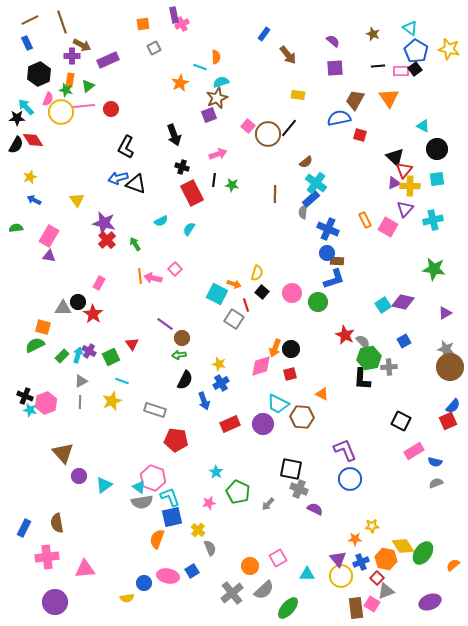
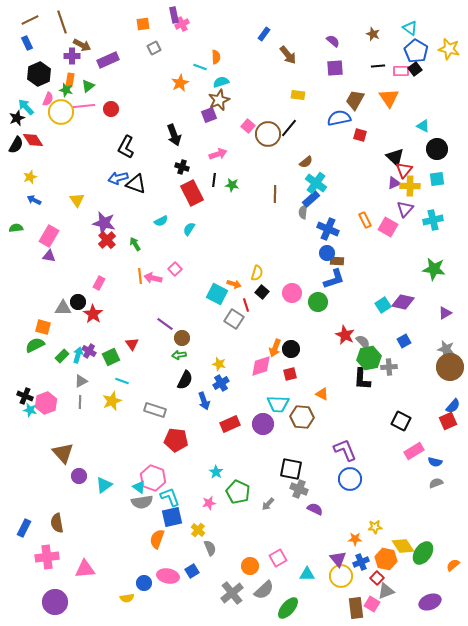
brown star at (217, 98): moved 2 px right, 2 px down
black star at (17, 118): rotated 21 degrees counterclockwise
cyan trapezoid at (278, 404): rotated 25 degrees counterclockwise
yellow star at (372, 526): moved 3 px right, 1 px down
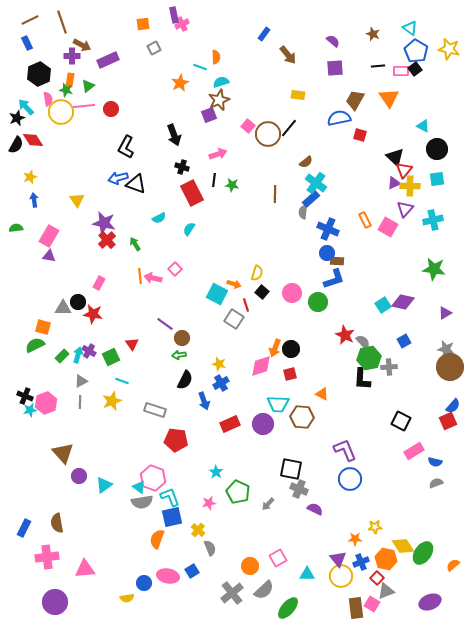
pink semicircle at (48, 99): rotated 32 degrees counterclockwise
blue arrow at (34, 200): rotated 56 degrees clockwise
cyan semicircle at (161, 221): moved 2 px left, 3 px up
red star at (93, 314): rotated 24 degrees counterclockwise
cyan star at (30, 410): rotated 24 degrees counterclockwise
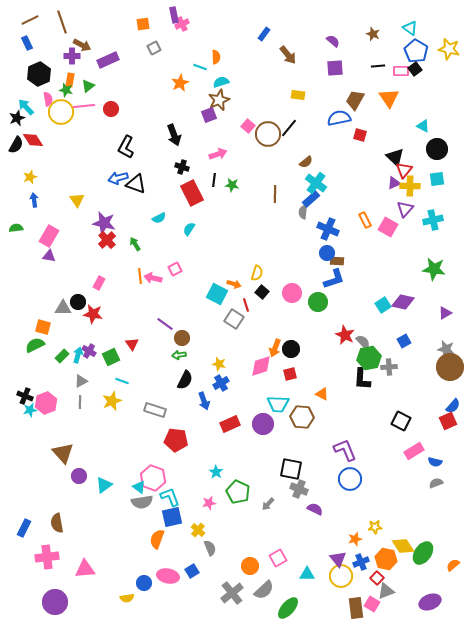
pink square at (175, 269): rotated 16 degrees clockwise
orange star at (355, 539): rotated 16 degrees counterclockwise
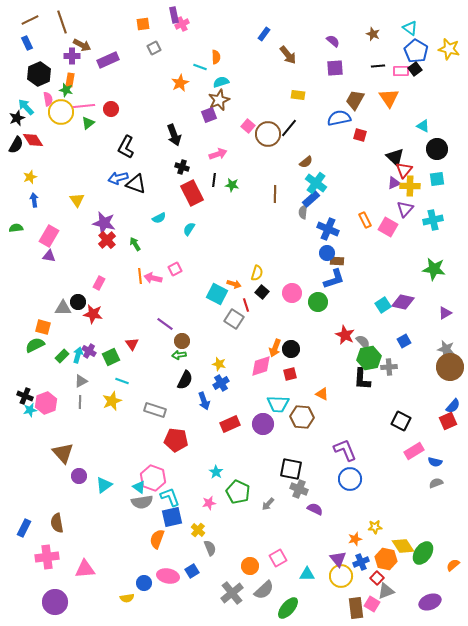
green triangle at (88, 86): moved 37 px down
brown circle at (182, 338): moved 3 px down
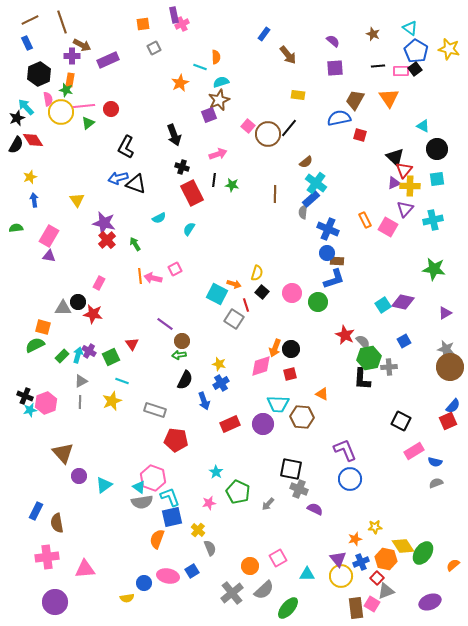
blue rectangle at (24, 528): moved 12 px right, 17 px up
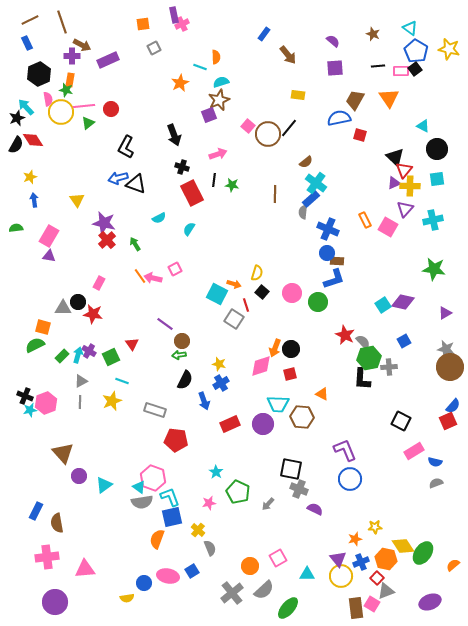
orange line at (140, 276): rotated 28 degrees counterclockwise
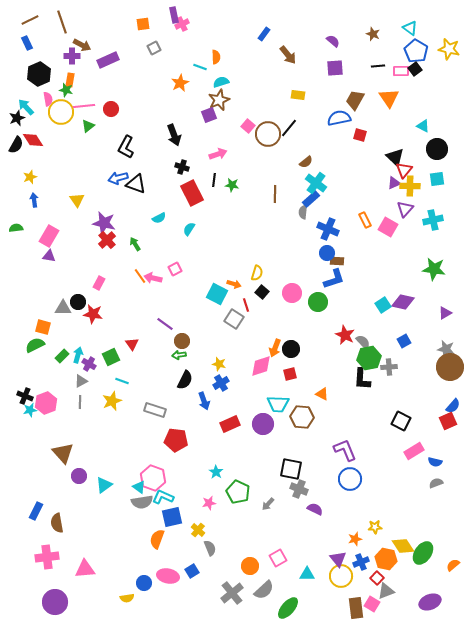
green triangle at (88, 123): moved 3 px down
purple cross at (89, 351): moved 13 px down
cyan L-shape at (170, 497): moved 7 px left; rotated 45 degrees counterclockwise
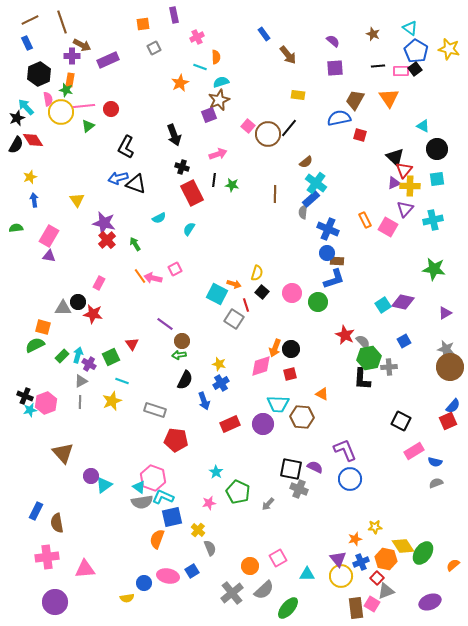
pink cross at (182, 24): moved 15 px right, 13 px down
blue rectangle at (264, 34): rotated 72 degrees counterclockwise
purple circle at (79, 476): moved 12 px right
purple semicircle at (315, 509): moved 42 px up
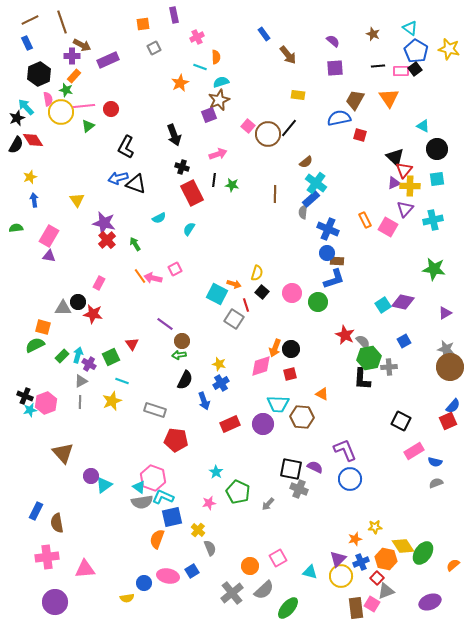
orange rectangle at (70, 80): moved 4 px right, 4 px up; rotated 32 degrees clockwise
purple triangle at (338, 559): rotated 24 degrees clockwise
cyan triangle at (307, 574): moved 3 px right, 2 px up; rotated 14 degrees clockwise
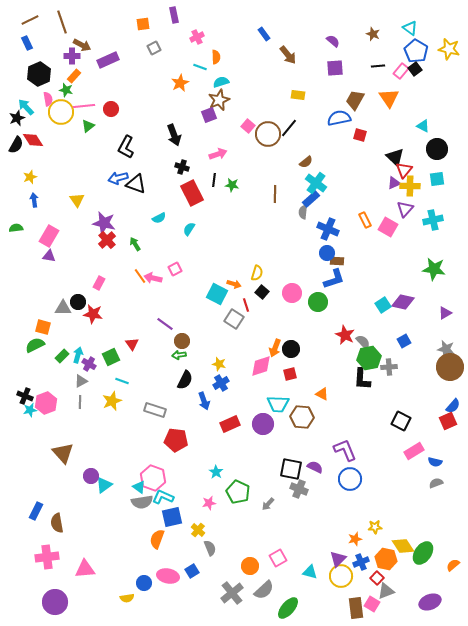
pink rectangle at (401, 71): rotated 49 degrees counterclockwise
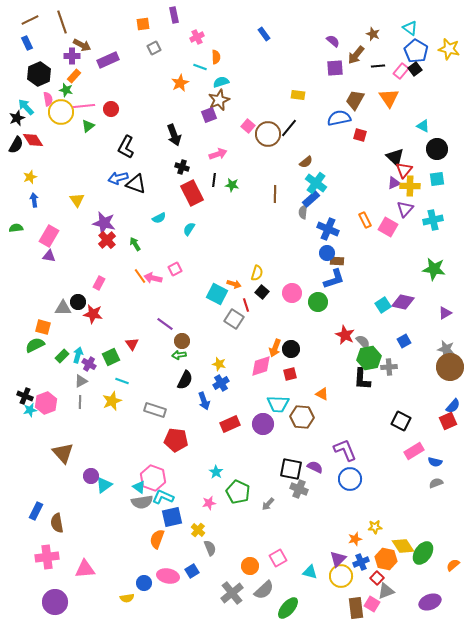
brown arrow at (288, 55): moved 68 px right; rotated 78 degrees clockwise
